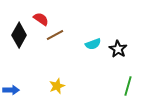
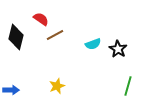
black diamond: moved 3 px left, 2 px down; rotated 15 degrees counterclockwise
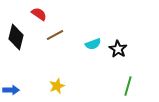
red semicircle: moved 2 px left, 5 px up
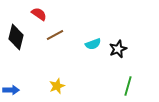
black star: rotated 18 degrees clockwise
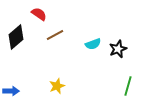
black diamond: rotated 35 degrees clockwise
blue arrow: moved 1 px down
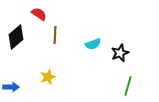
brown line: rotated 60 degrees counterclockwise
black star: moved 2 px right, 4 px down
yellow star: moved 9 px left, 9 px up
blue arrow: moved 4 px up
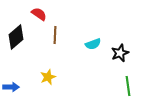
green line: rotated 24 degrees counterclockwise
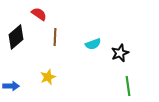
brown line: moved 2 px down
blue arrow: moved 1 px up
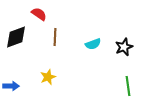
black diamond: rotated 20 degrees clockwise
black star: moved 4 px right, 6 px up
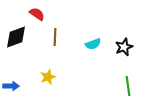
red semicircle: moved 2 px left
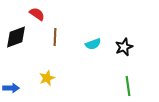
yellow star: moved 1 px left, 1 px down
blue arrow: moved 2 px down
